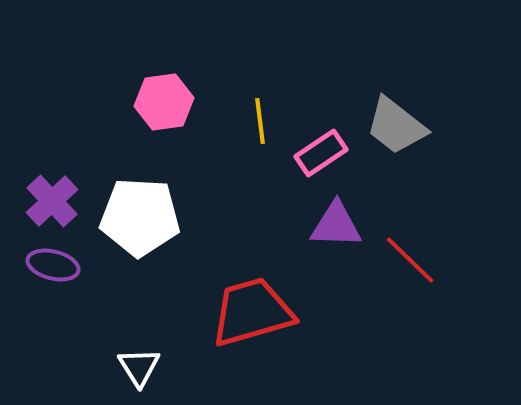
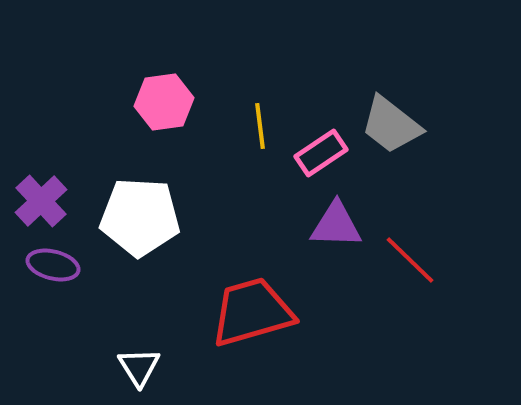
yellow line: moved 5 px down
gray trapezoid: moved 5 px left, 1 px up
purple cross: moved 11 px left
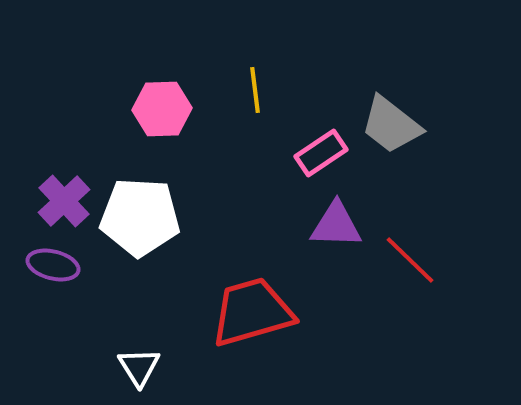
pink hexagon: moved 2 px left, 7 px down; rotated 6 degrees clockwise
yellow line: moved 5 px left, 36 px up
purple cross: moved 23 px right
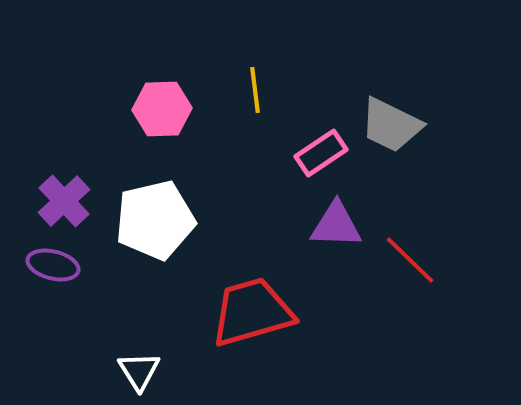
gray trapezoid: rotated 12 degrees counterclockwise
white pentagon: moved 15 px right, 3 px down; rotated 16 degrees counterclockwise
white triangle: moved 4 px down
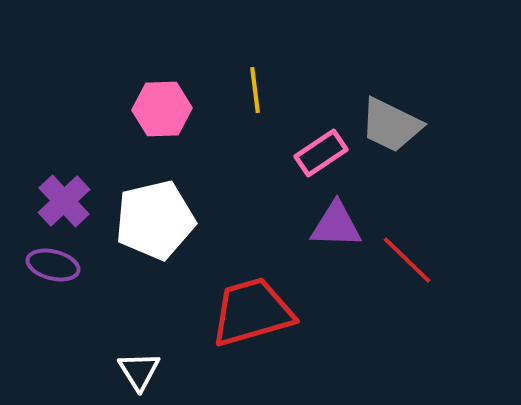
red line: moved 3 px left
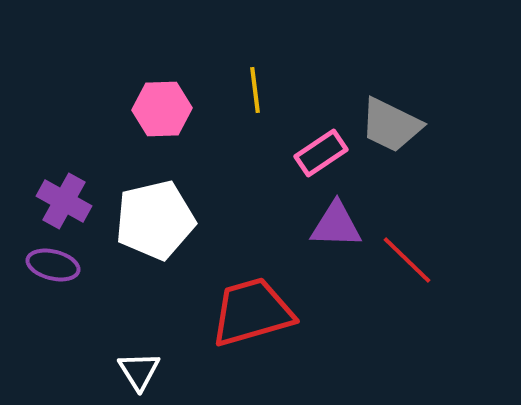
purple cross: rotated 18 degrees counterclockwise
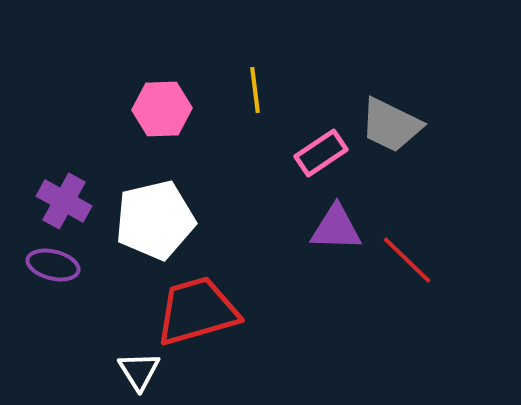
purple triangle: moved 3 px down
red trapezoid: moved 55 px left, 1 px up
